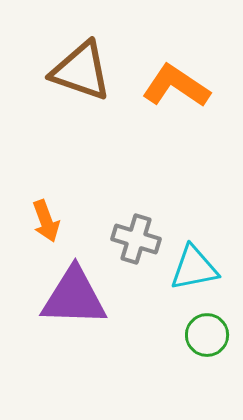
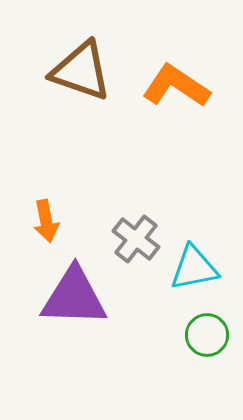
orange arrow: rotated 9 degrees clockwise
gray cross: rotated 21 degrees clockwise
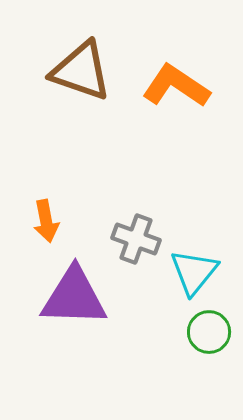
gray cross: rotated 18 degrees counterclockwise
cyan triangle: moved 4 px down; rotated 40 degrees counterclockwise
green circle: moved 2 px right, 3 px up
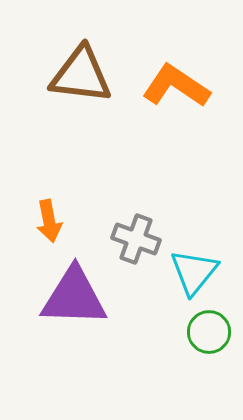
brown triangle: moved 4 px down; rotated 12 degrees counterclockwise
orange arrow: moved 3 px right
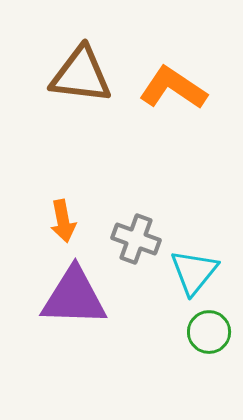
orange L-shape: moved 3 px left, 2 px down
orange arrow: moved 14 px right
